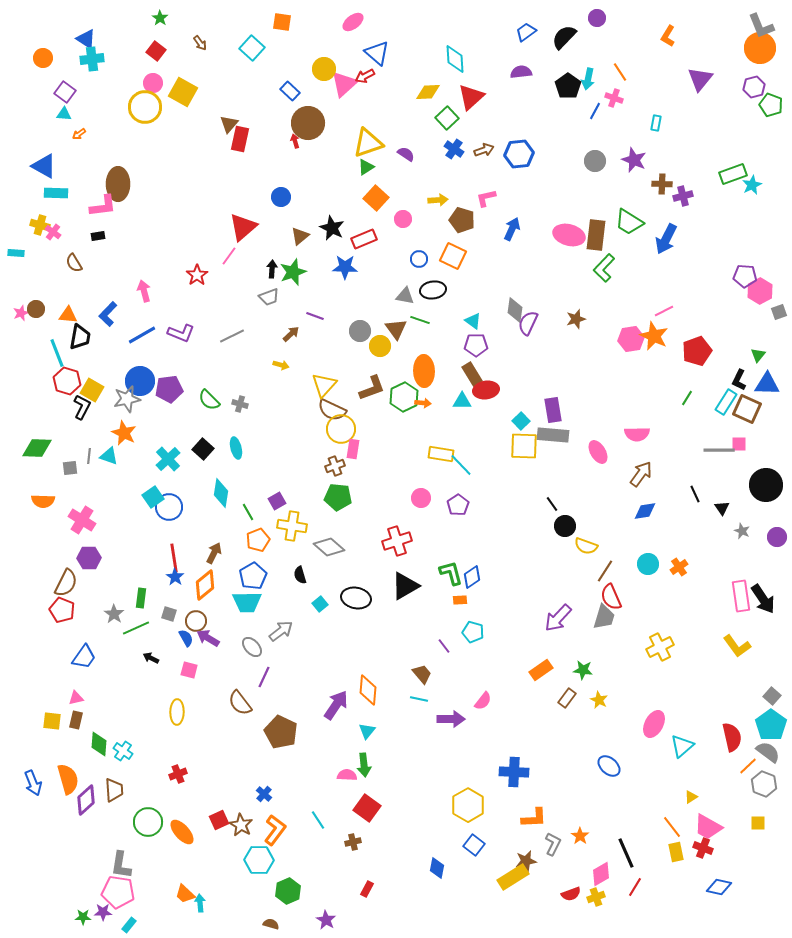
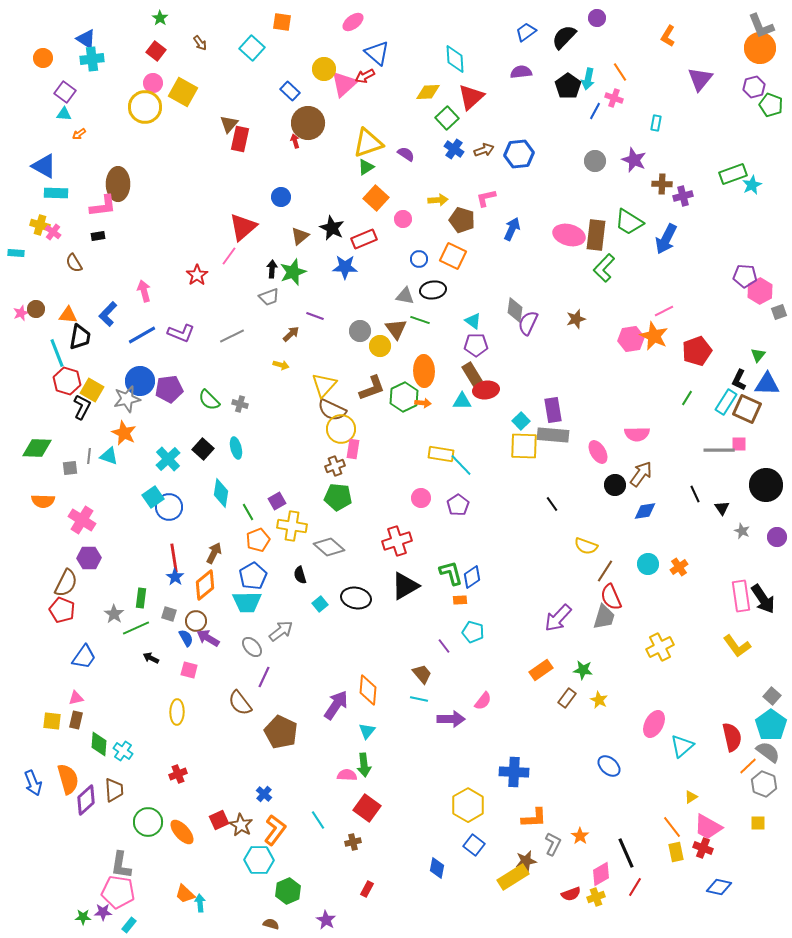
black circle at (565, 526): moved 50 px right, 41 px up
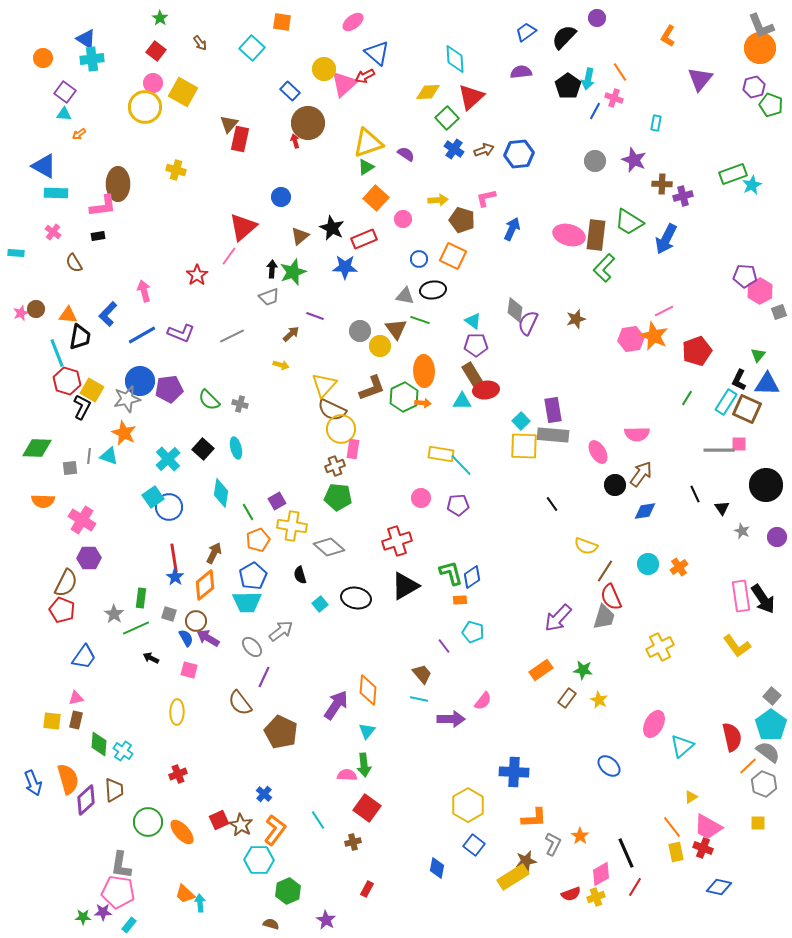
yellow cross at (40, 225): moved 136 px right, 55 px up
purple pentagon at (458, 505): rotated 30 degrees clockwise
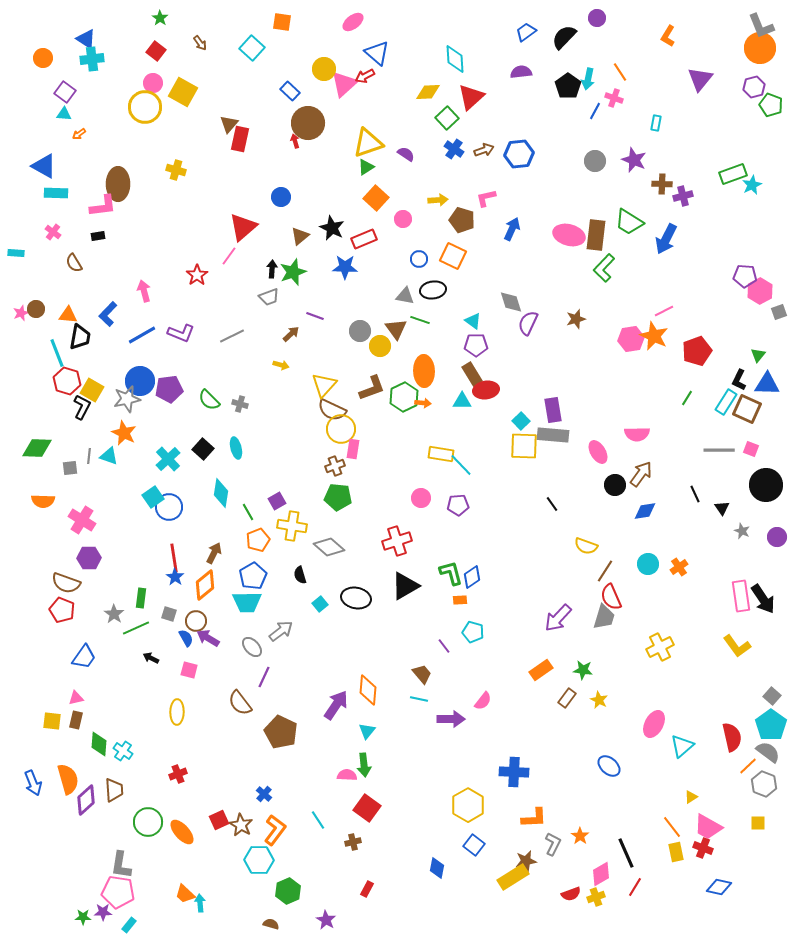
gray diamond at (515, 310): moved 4 px left, 8 px up; rotated 25 degrees counterclockwise
pink square at (739, 444): moved 12 px right, 5 px down; rotated 21 degrees clockwise
brown semicircle at (66, 583): rotated 84 degrees clockwise
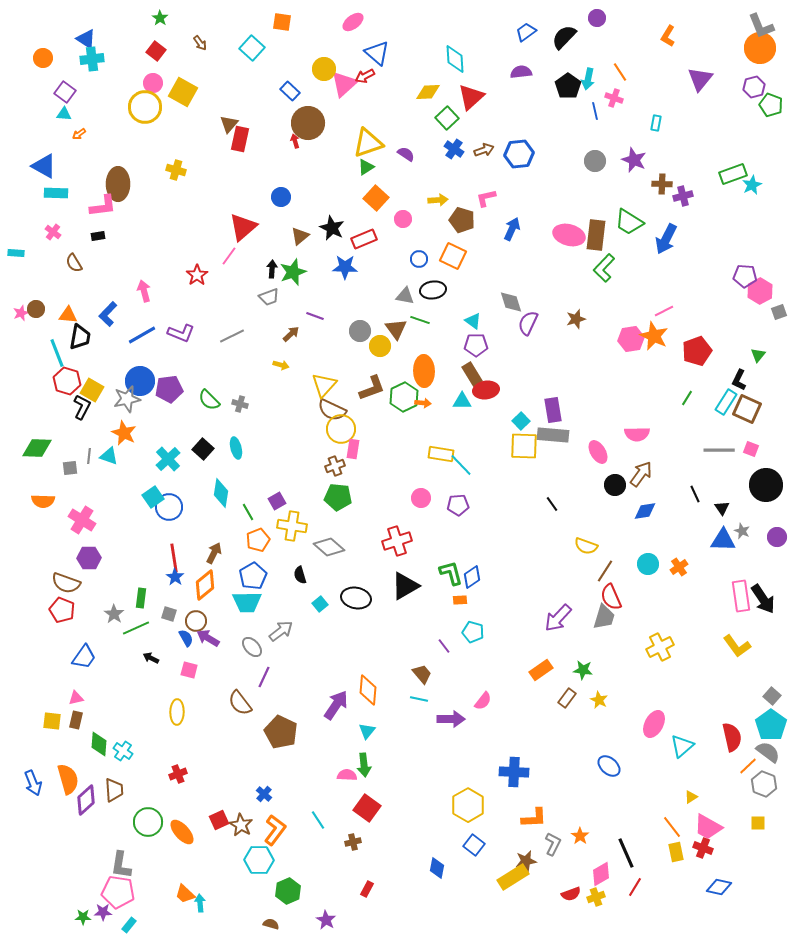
blue line at (595, 111): rotated 42 degrees counterclockwise
blue triangle at (767, 384): moved 44 px left, 156 px down
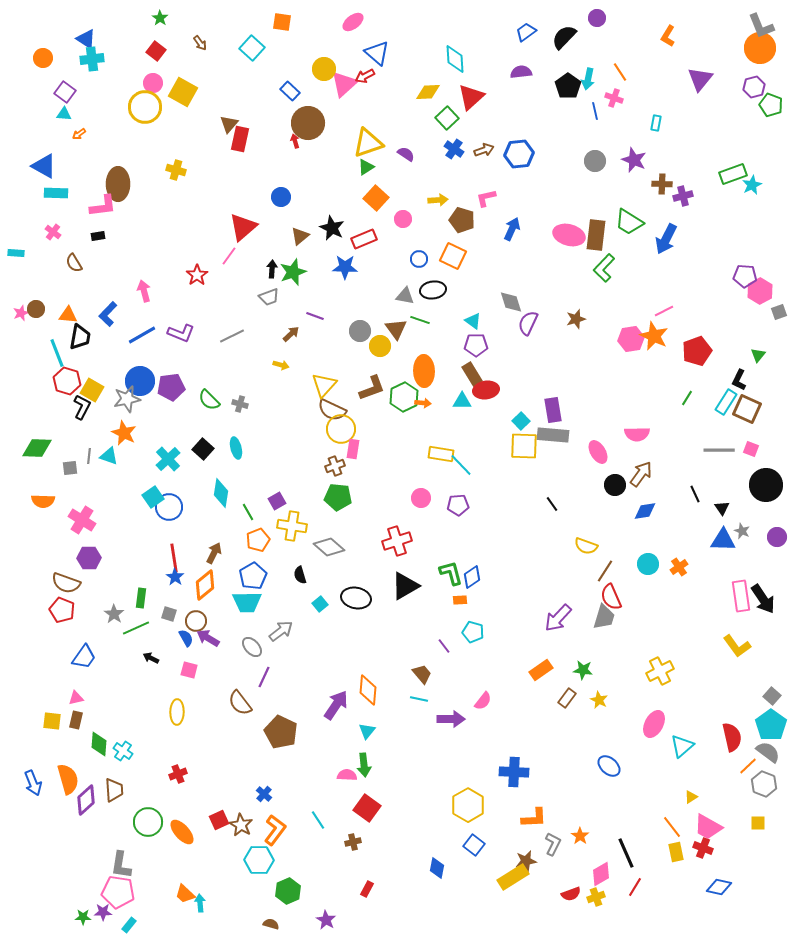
purple pentagon at (169, 389): moved 2 px right, 2 px up
yellow cross at (660, 647): moved 24 px down
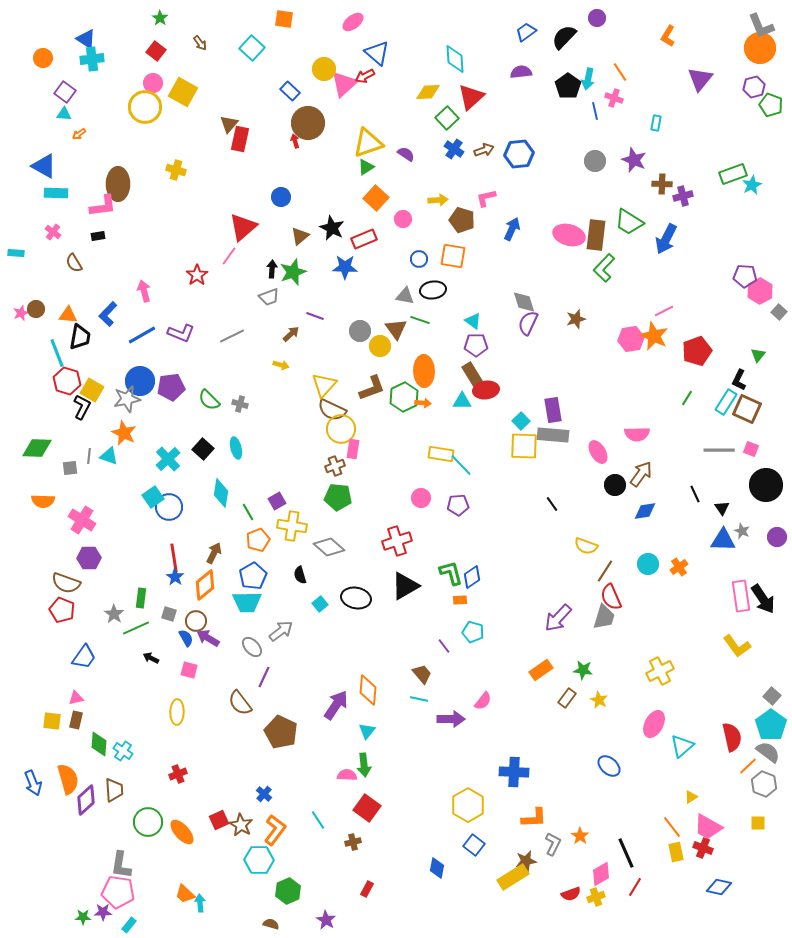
orange square at (282, 22): moved 2 px right, 3 px up
orange square at (453, 256): rotated 16 degrees counterclockwise
gray diamond at (511, 302): moved 13 px right
gray square at (779, 312): rotated 28 degrees counterclockwise
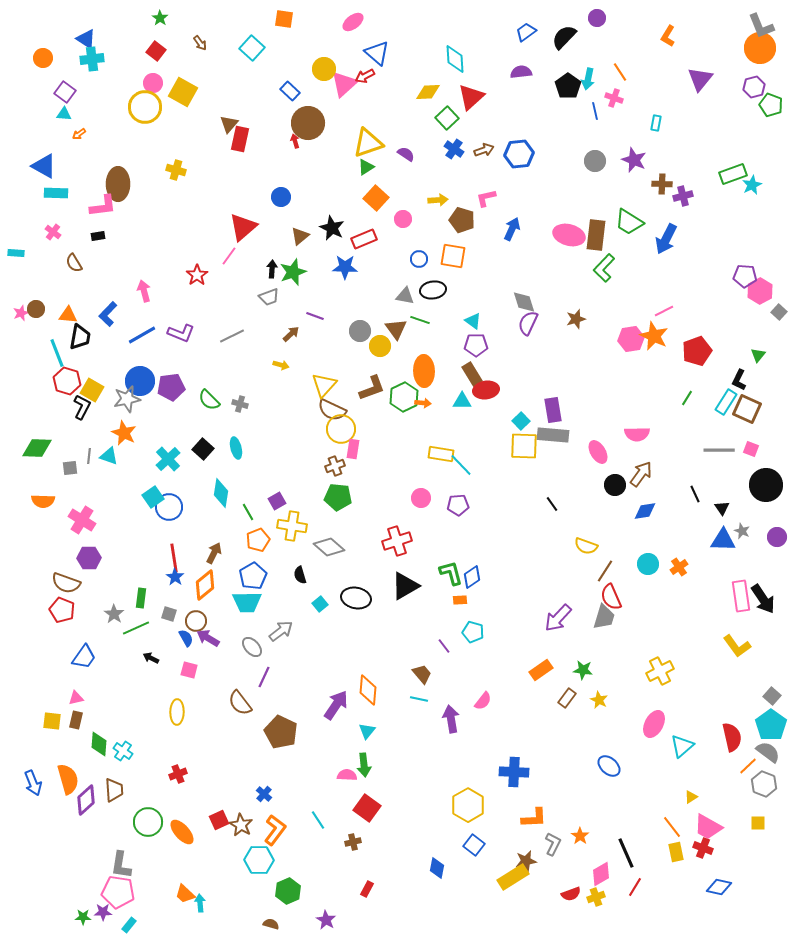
purple arrow at (451, 719): rotated 100 degrees counterclockwise
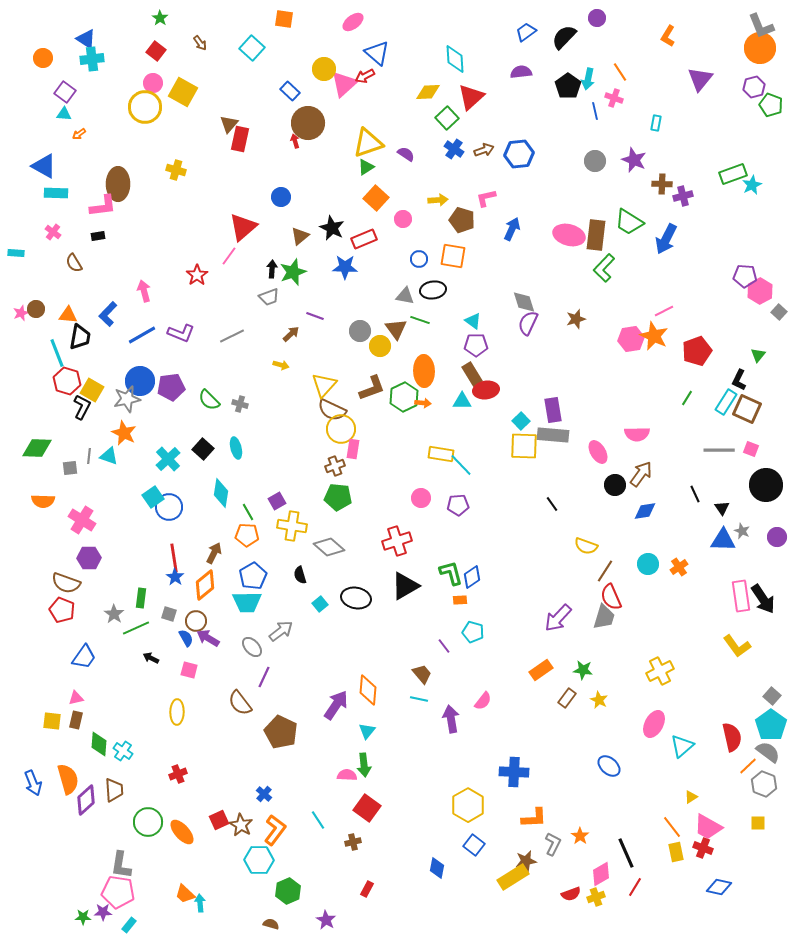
orange pentagon at (258, 540): moved 11 px left, 5 px up; rotated 25 degrees clockwise
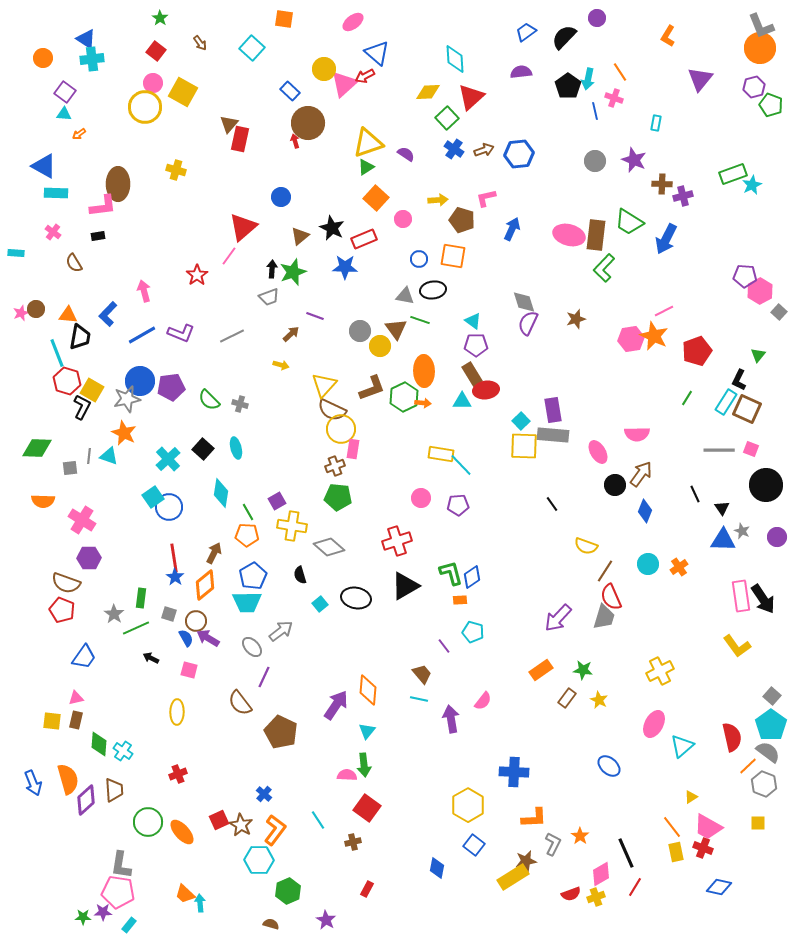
blue diamond at (645, 511): rotated 60 degrees counterclockwise
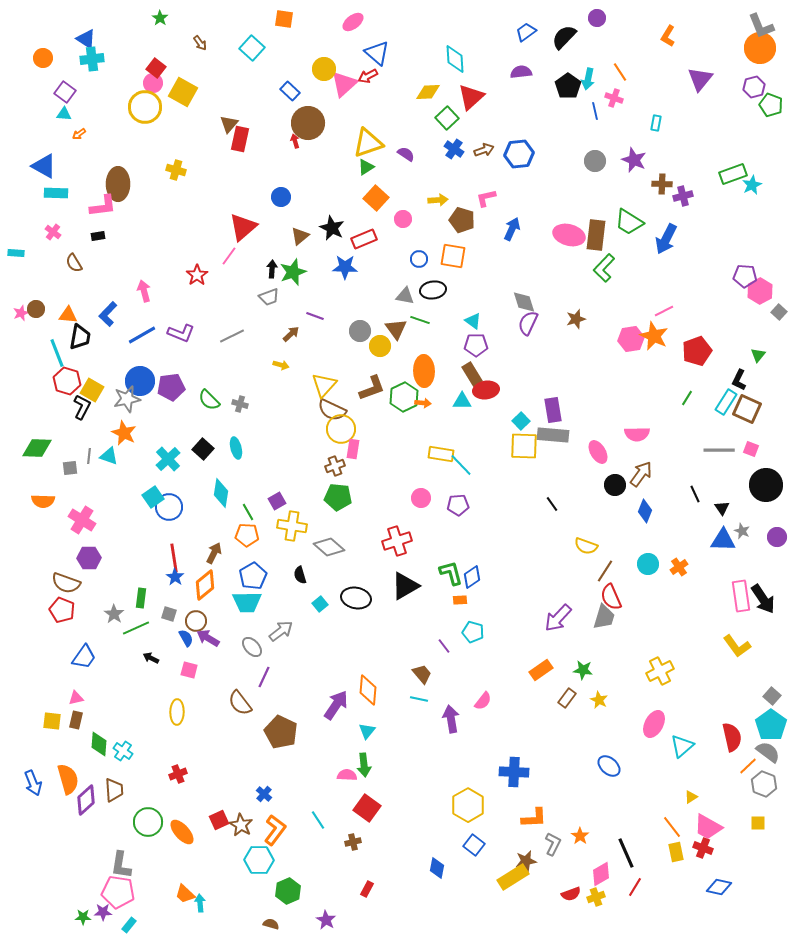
red square at (156, 51): moved 17 px down
red arrow at (365, 76): moved 3 px right
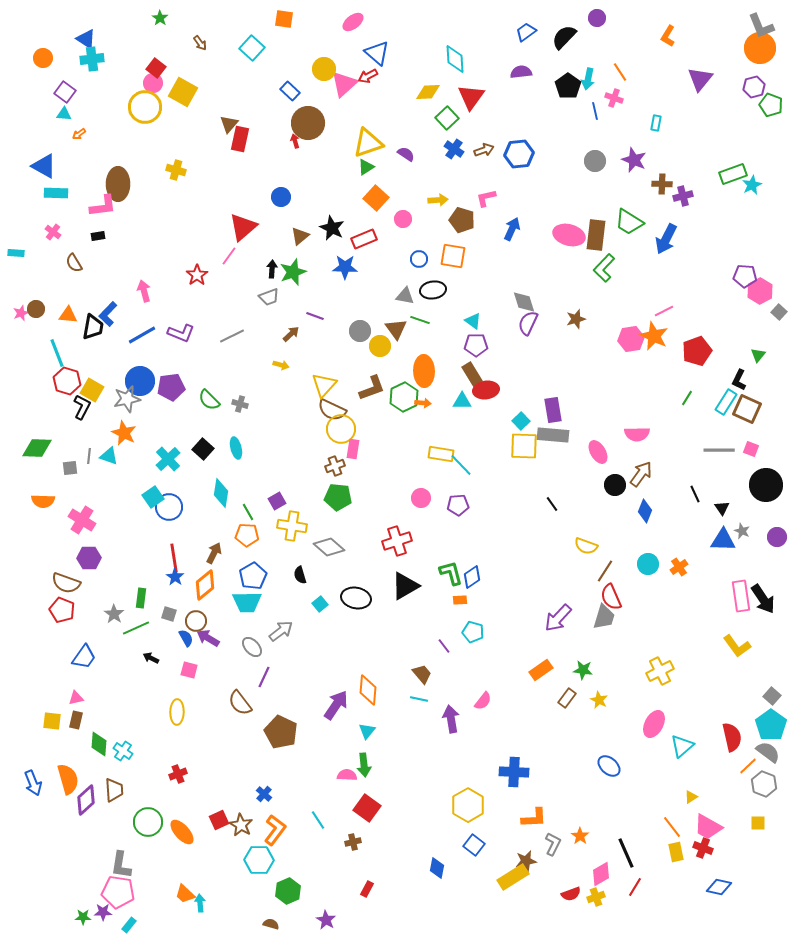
red triangle at (471, 97): rotated 12 degrees counterclockwise
black trapezoid at (80, 337): moved 13 px right, 10 px up
